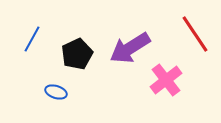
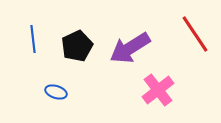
blue line: moved 1 px right; rotated 36 degrees counterclockwise
black pentagon: moved 8 px up
pink cross: moved 8 px left, 10 px down
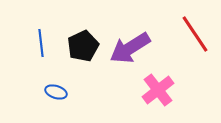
blue line: moved 8 px right, 4 px down
black pentagon: moved 6 px right
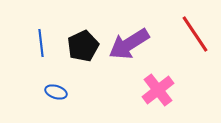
purple arrow: moved 1 px left, 4 px up
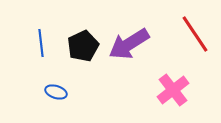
pink cross: moved 15 px right
